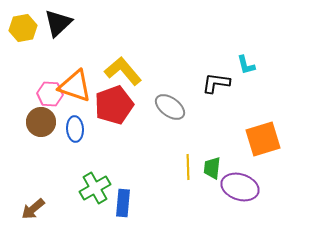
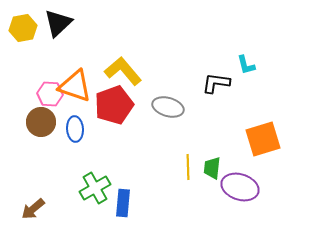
gray ellipse: moved 2 px left; rotated 20 degrees counterclockwise
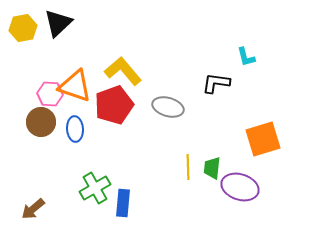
cyan L-shape: moved 8 px up
